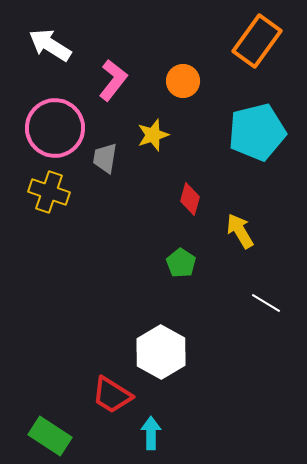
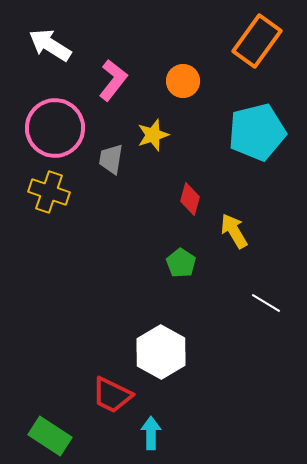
gray trapezoid: moved 6 px right, 1 px down
yellow arrow: moved 6 px left
red trapezoid: rotated 6 degrees counterclockwise
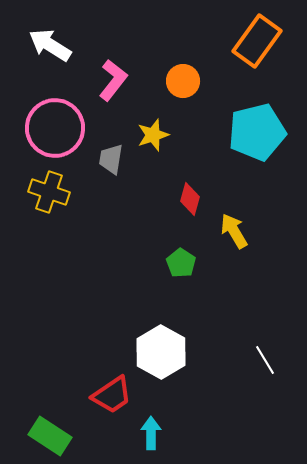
white line: moved 1 px left, 57 px down; rotated 28 degrees clockwise
red trapezoid: rotated 60 degrees counterclockwise
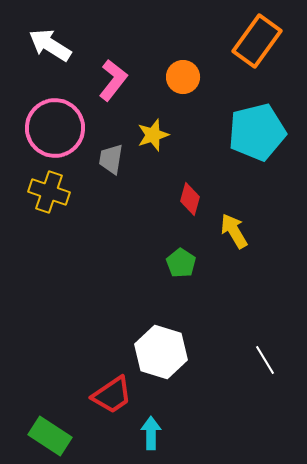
orange circle: moved 4 px up
white hexagon: rotated 12 degrees counterclockwise
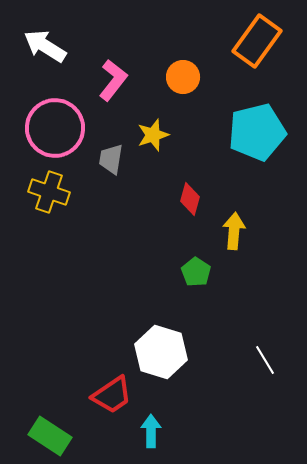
white arrow: moved 5 px left, 1 px down
yellow arrow: rotated 36 degrees clockwise
green pentagon: moved 15 px right, 9 px down
cyan arrow: moved 2 px up
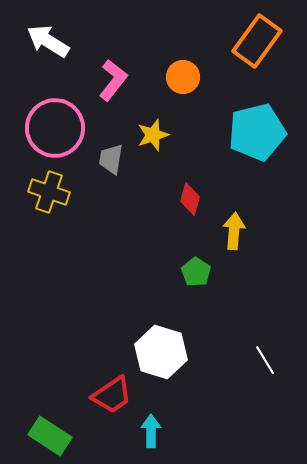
white arrow: moved 3 px right, 5 px up
